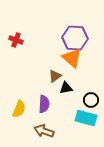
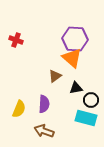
purple hexagon: moved 1 px down
black triangle: moved 10 px right
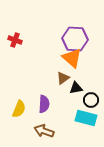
red cross: moved 1 px left
brown triangle: moved 8 px right, 2 px down
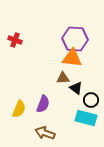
orange triangle: rotated 35 degrees counterclockwise
brown triangle: rotated 32 degrees clockwise
black triangle: rotated 48 degrees clockwise
purple semicircle: moved 1 px left; rotated 18 degrees clockwise
brown arrow: moved 1 px right, 2 px down
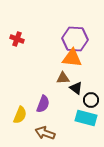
red cross: moved 2 px right, 1 px up
yellow semicircle: moved 1 px right, 6 px down
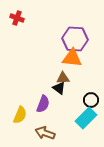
red cross: moved 21 px up
black triangle: moved 17 px left
cyan rectangle: rotated 60 degrees counterclockwise
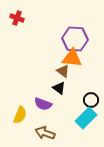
brown triangle: moved 7 px up; rotated 40 degrees clockwise
purple semicircle: rotated 90 degrees clockwise
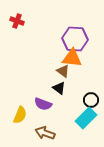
red cross: moved 3 px down
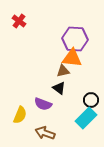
red cross: moved 2 px right; rotated 16 degrees clockwise
brown triangle: rotated 48 degrees counterclockwise
